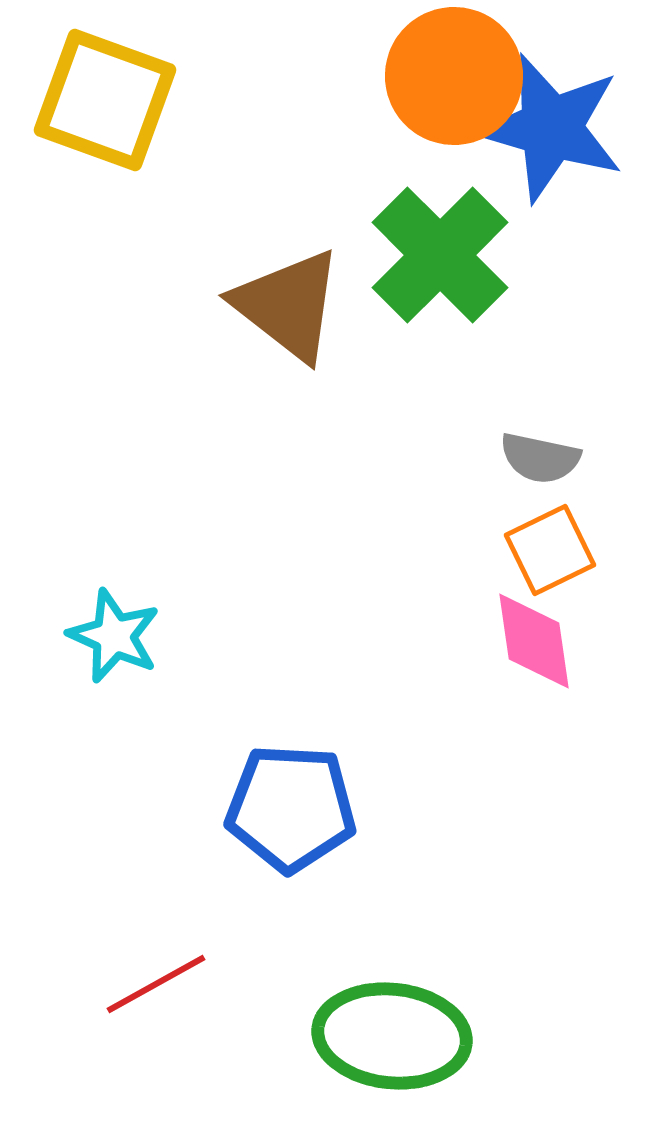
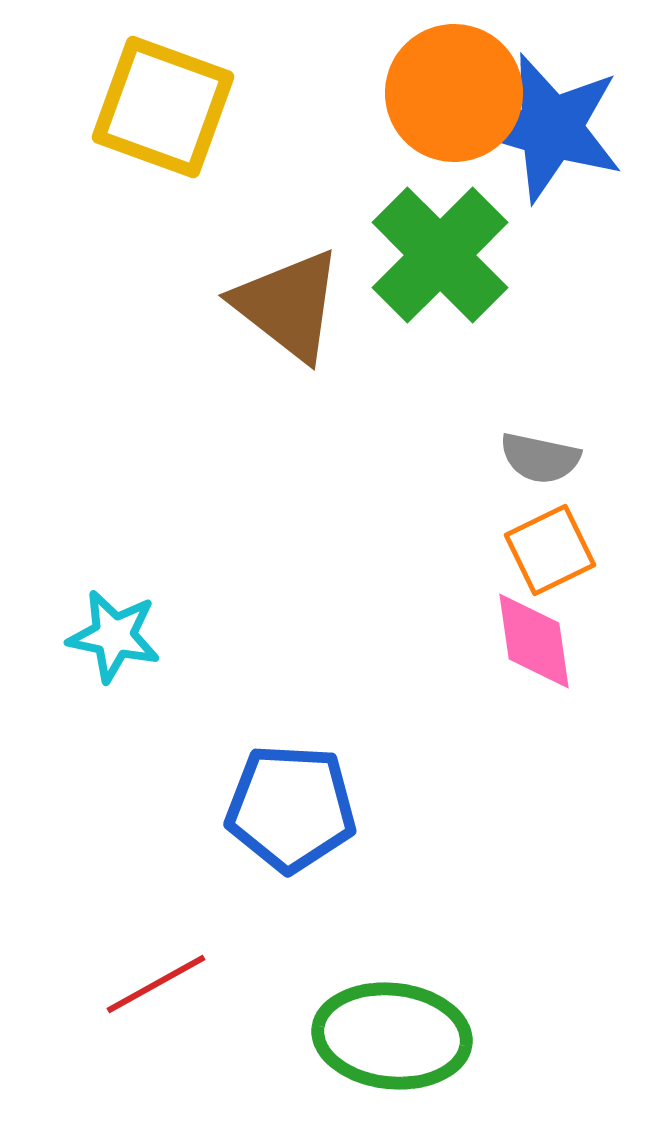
orange circle: moved 17 px down
yellow square: moved 58 px right, 7 px down
cyan star: rotated 12 degrees counterclockwise
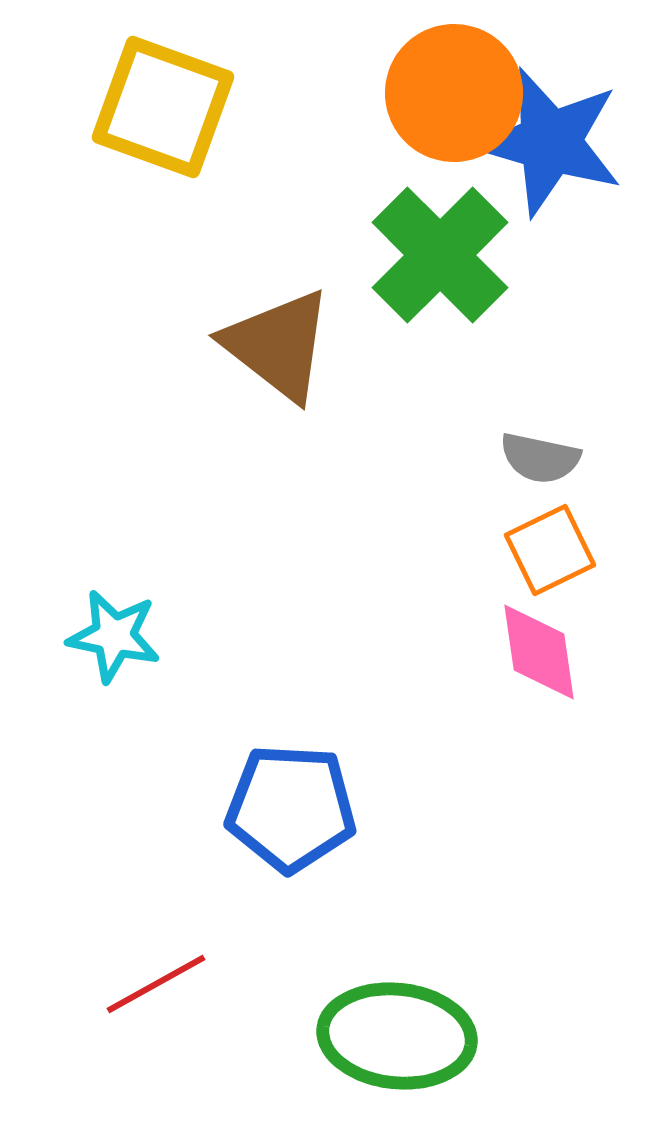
blue star: moved 1 px left, 14 px down
brown triangle: moved 10 px left, 40 px down
pink diamond: moved 5 px right, 11 px down
green ellipse: moved 5 px right
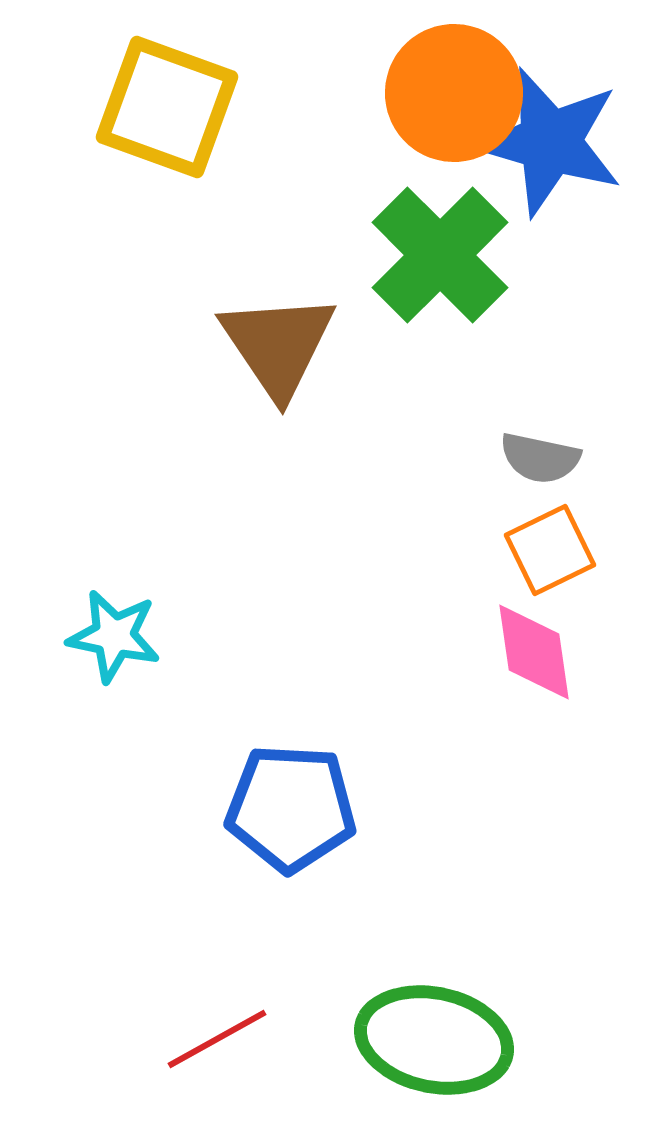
yellow square: moved 4 px right
brown triangle: rotated 18 degrees clockwise
pink diamond: moved 5 px left
red line: moved 61 px right, 55 px down
green ellipse: moved 37 px right, 4 px down; rotated 6 degrees clockwise
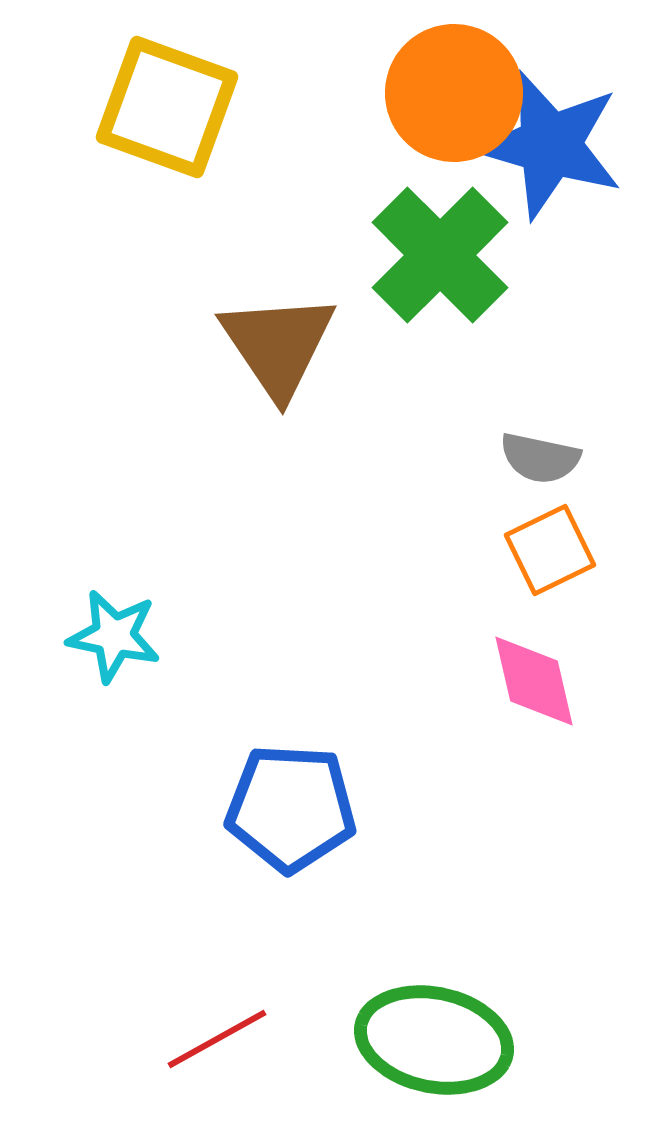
blue star: moved 3 px down
pink diamond: moved 29 px down; rotated 5 degrees counterclockwise
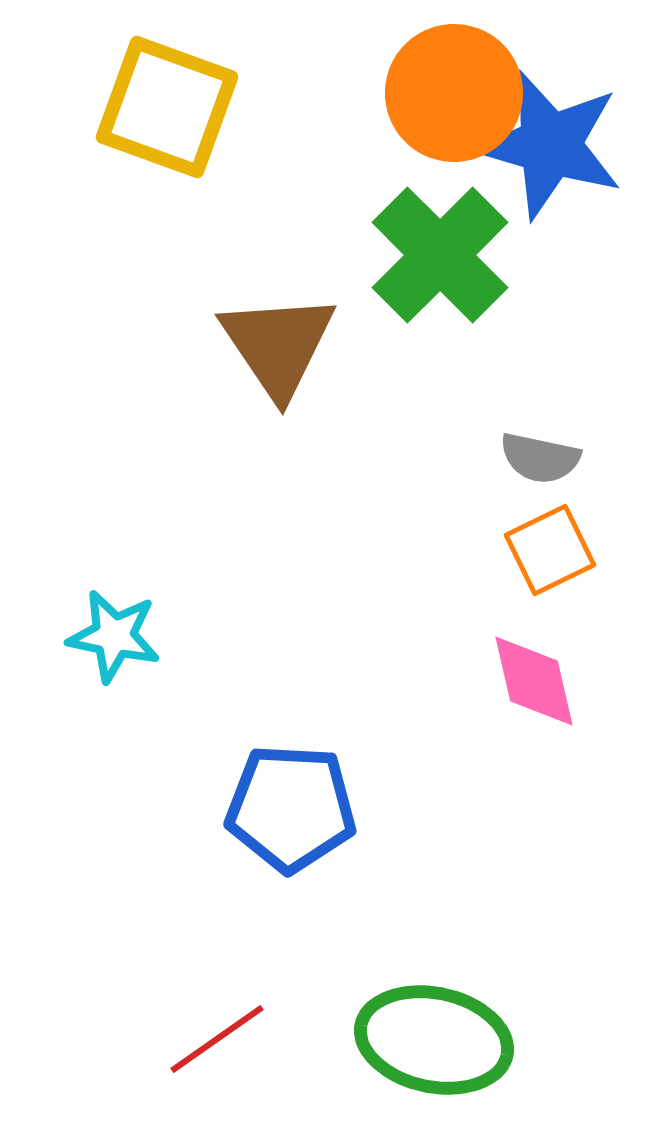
red line: rotated 6 degrees counterclockwise
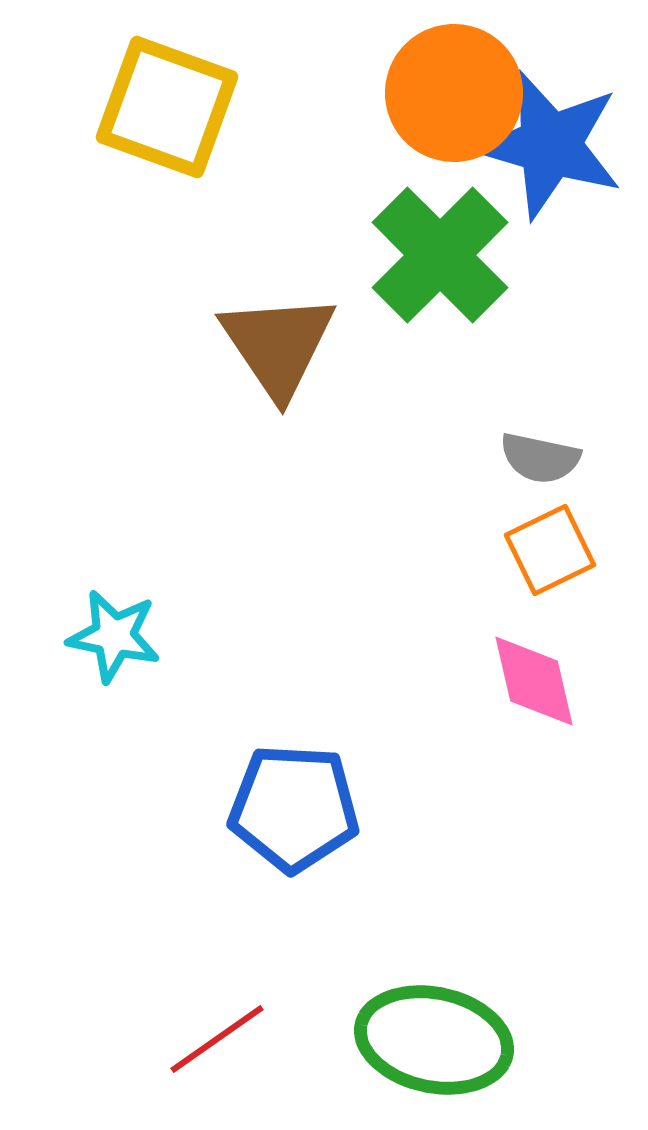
blue pentagon: moved 3 px right
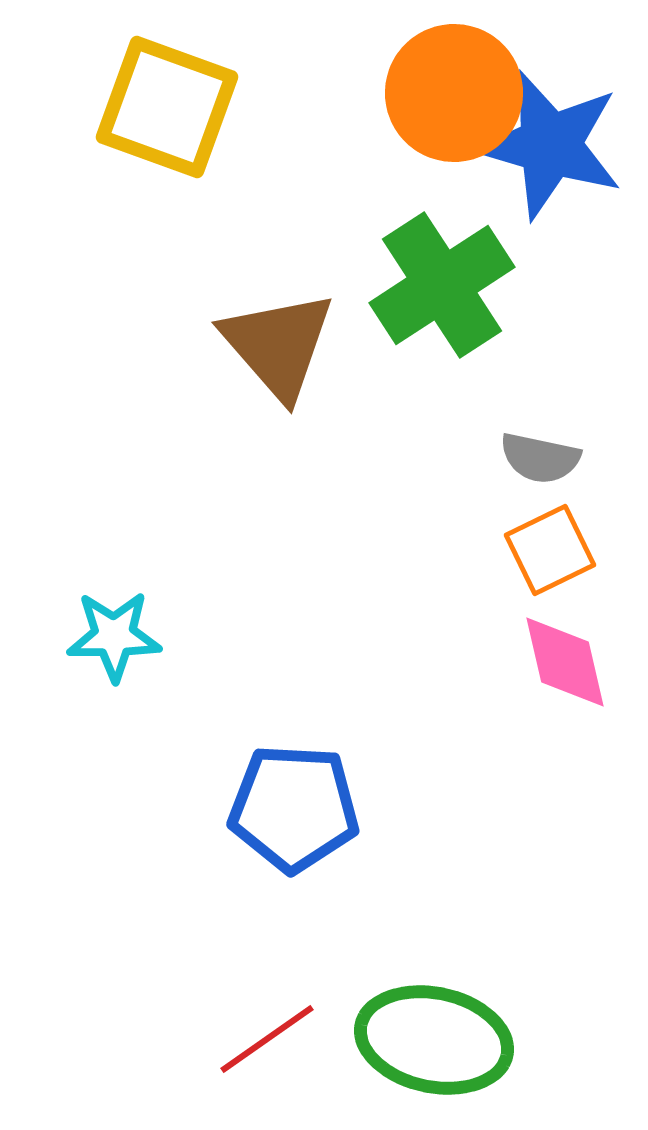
green cross: moved 2 px right, 30 px down; rotated 12 degrees clockwise
brown triangle: rotated 7 degrees counterclockwise
cyan star: rotated 12 degrees counterclockwise
pink diamond: moved 31 px right, 19 px up
red line: moved 50 px right
